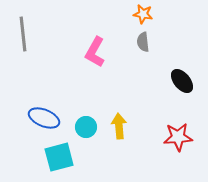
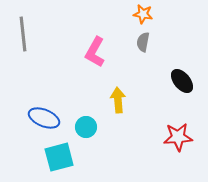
gray semicircle: rotated 18 degrees clockwise
yellow arrow: moved 1 px left, 26 px up
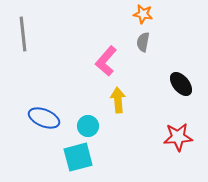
pink L-shape: moved 11 px right, 9 px down; rotated 12 degrees clockwise
black ellipse: moved 1 px left, 3 px down
cyan circle: moved 2 px right, 1 px up
cyan square: moved 19 px right
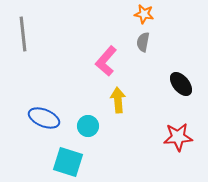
orange star: moved 1 px right
cyan square: moved 10 px left, 5 px down; rotated 32 degrees clockwise
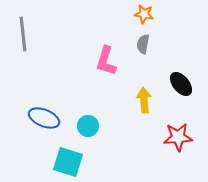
gray semicircle: moved 2 px down
pink L-shape: rotated 24 degrees counterclockwise
yellow arrow: moved 26 px right
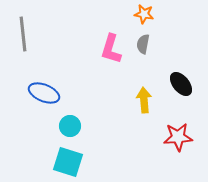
pink L-shape: moved 5 px right, 12 px up
blue ellipse: moved 25 px up
cyan circle: moved 18 px left
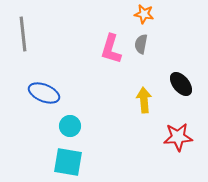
gray semicircle: moved 2 px left
cyan square: rotated 8 degrees counterclockwise
